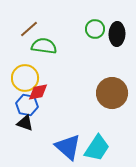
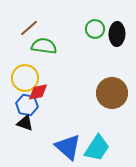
brown line: moved 1 px up
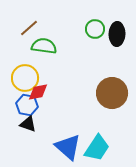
black triangle: moved 3 px right, 1 px down
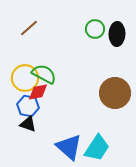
green semicircle: moved 28 px down; rotated 20 degrees clockwise
brown circle: moved 3 px right
blue hexagon: moved 1 px right, 1 px down
blue triangle: moved 1 px right
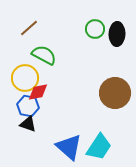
green semicircle: moved 19 px up
cyan trapezoid: moved 2 px right, 1 px up
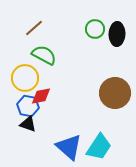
brown line: moved 5 px right
red diamond: moved 3 px right, 4 px down
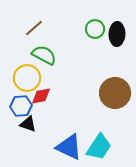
yellow circle: moved 2 px right
blue hexagon: moved 7 px left; rotated 15 degrees counterclockwise
blue triangle: rotated 16 degrees counterclockwise
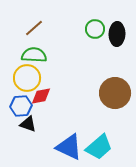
green semicircle: moved 10 px left; rotated 25 degrees counterclockwise
cyan trapezoid: rotated 16 degrees clockwise
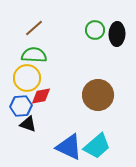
green circle: moved 1 px down
brown circle: moved 17 px left, 2 px down
cyan trapezoid: moved 2 px left, 1 px up
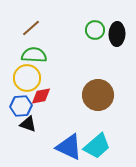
brown line: moved 3 px left
